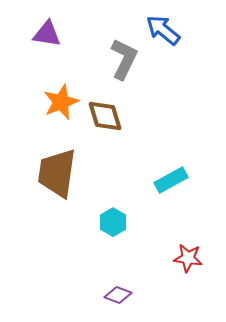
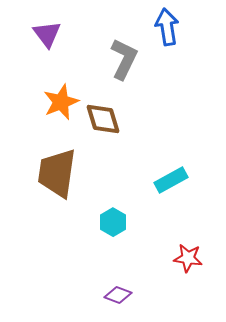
blue arrow: moved 4 px right, 3 px up; rotated 42 degrees clockwise
purple triangle: rotated 44 degrees clockwise
brown diamond: moved 2 px left, 3 px down
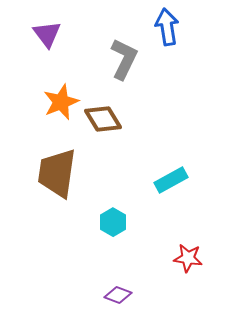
brown diamond: rotated 15 degrees counterclockwise
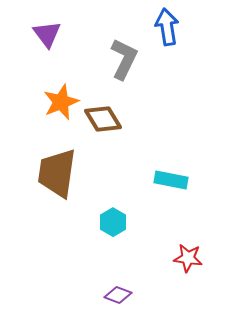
cyan rectangle: rotated 40 degrees clockwise
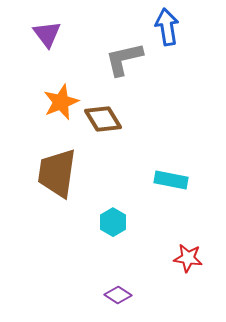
gray L-shape: rotated 129 degrees counterclockwise
purple diamond: rotated 12 degrees clockwise
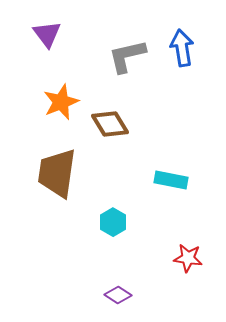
blue arrow: moved 15 px right, 21 px down
gray L-shape: moved 3 px right, 3 px up
brown diamond: moved 7 px right, 5 px down
